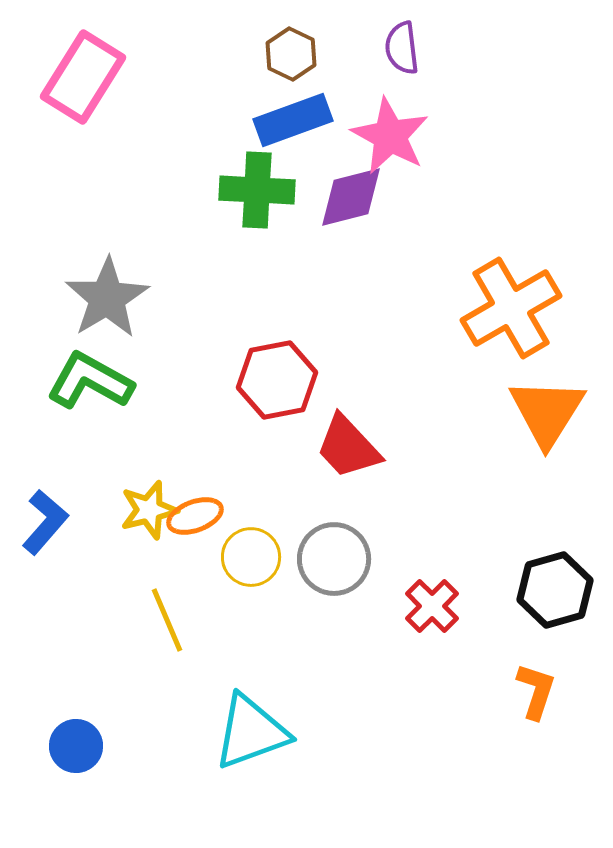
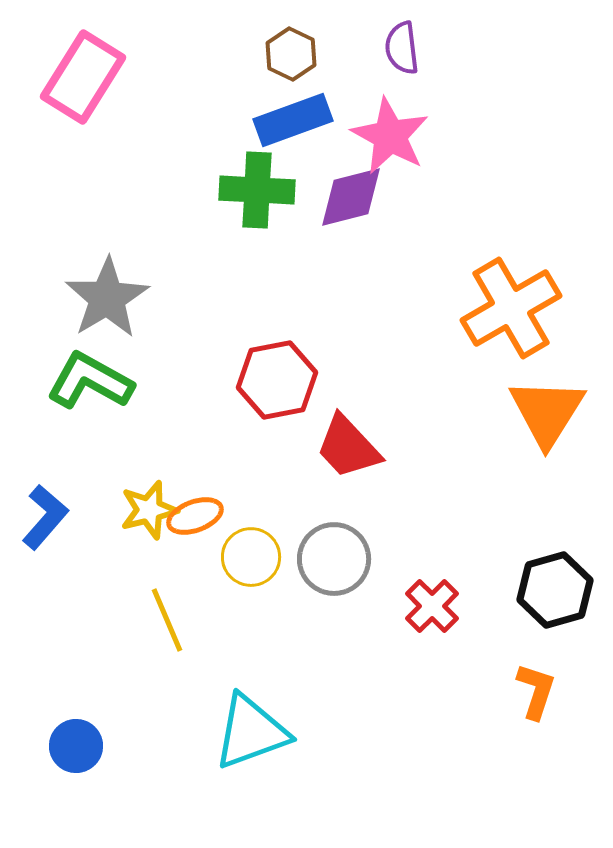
blue L-shape: moved 5 px up
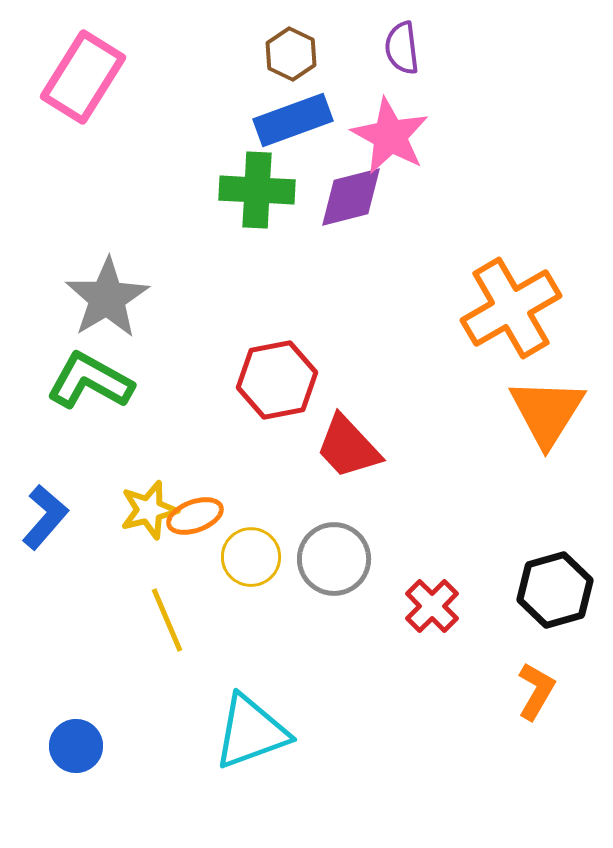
orange L-shape: rotated 12 degrees clockwise
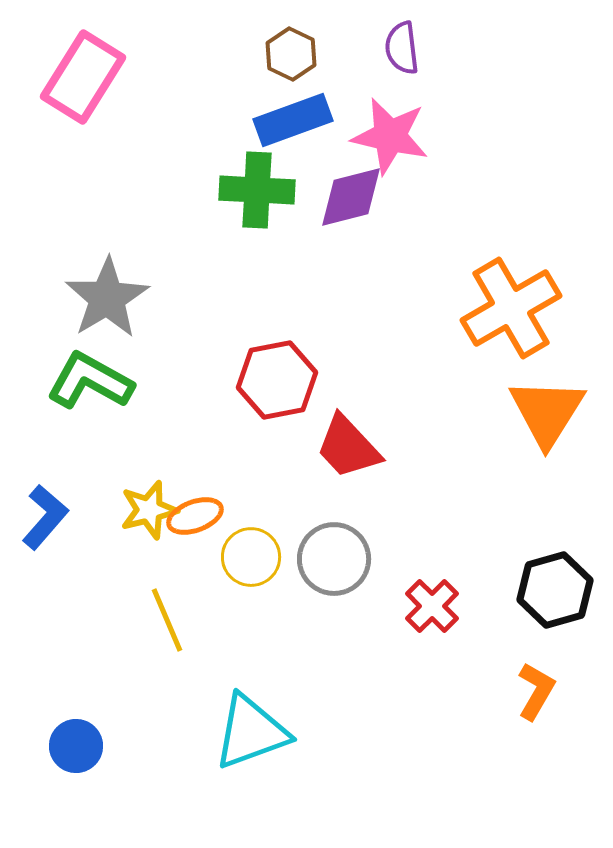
pink star: rotated 16 degrees counterclockwise
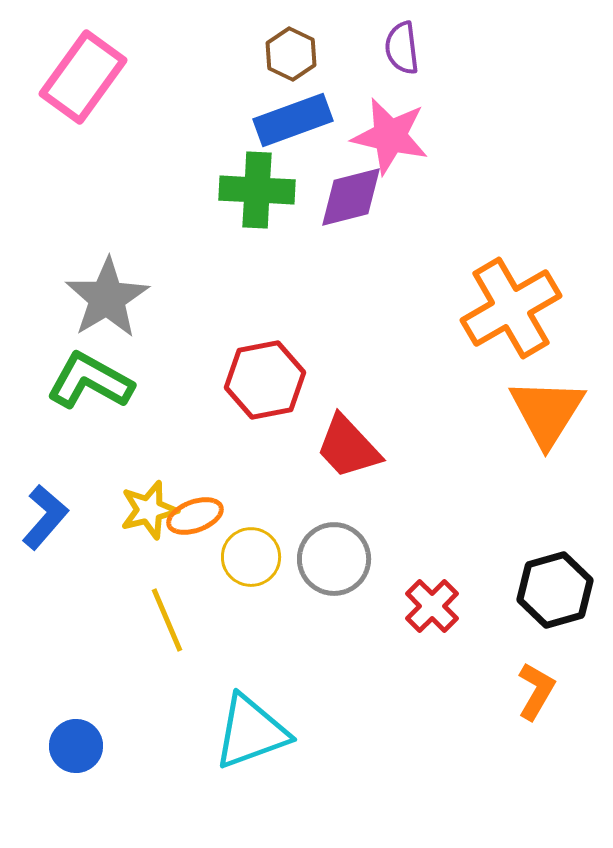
pink rectangle: rotated 4 degrees clockwise
red hexagon: moved 12 px left
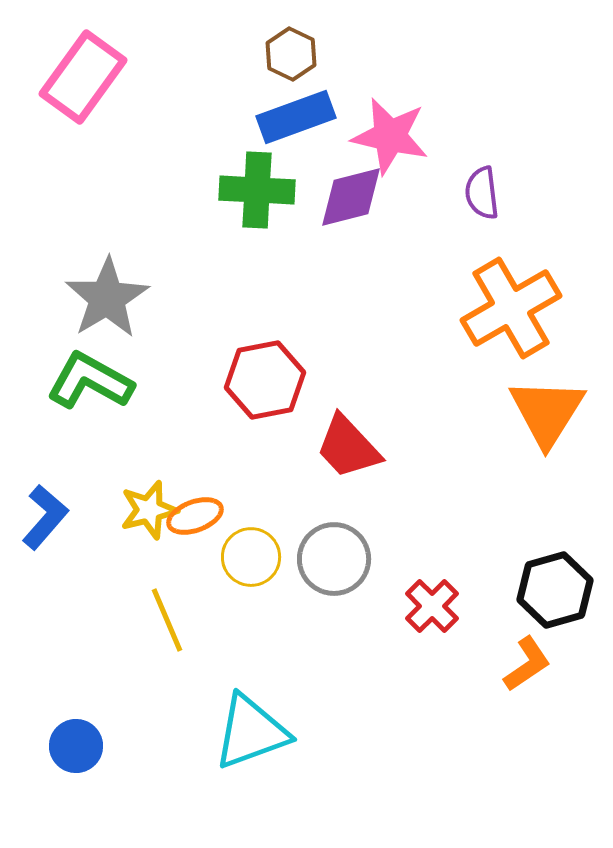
purple semicircle: moved 80 px right, 145 px down
blue rectangle: moved 3 px right, 3 px up
orange L-shape: moved 9 px left, 27 px up; rotated 26 degrees clockwise
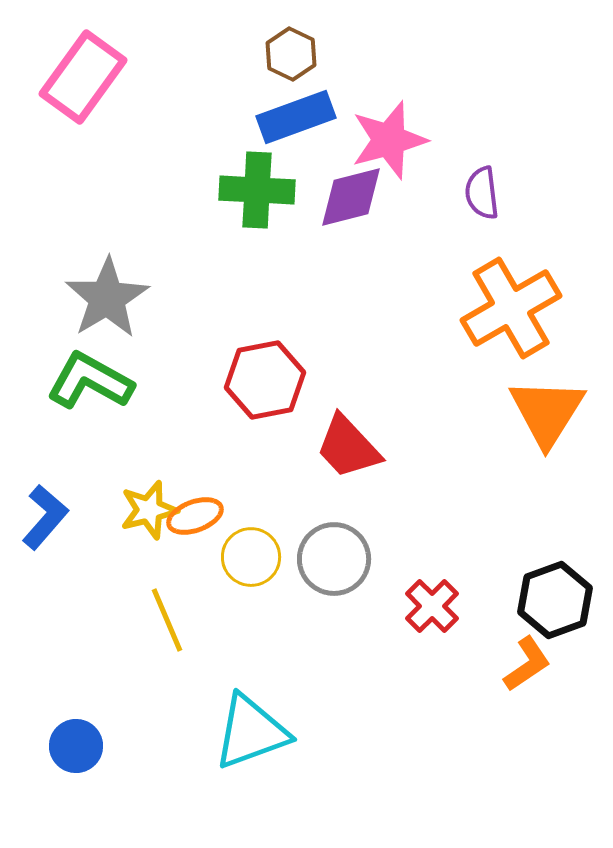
pink star: moved 1 px left, 4 px down; rotated 28 degrees counterclockwise
black hexagon: moved 10 px down; rotated 4 degrees counterclockwise
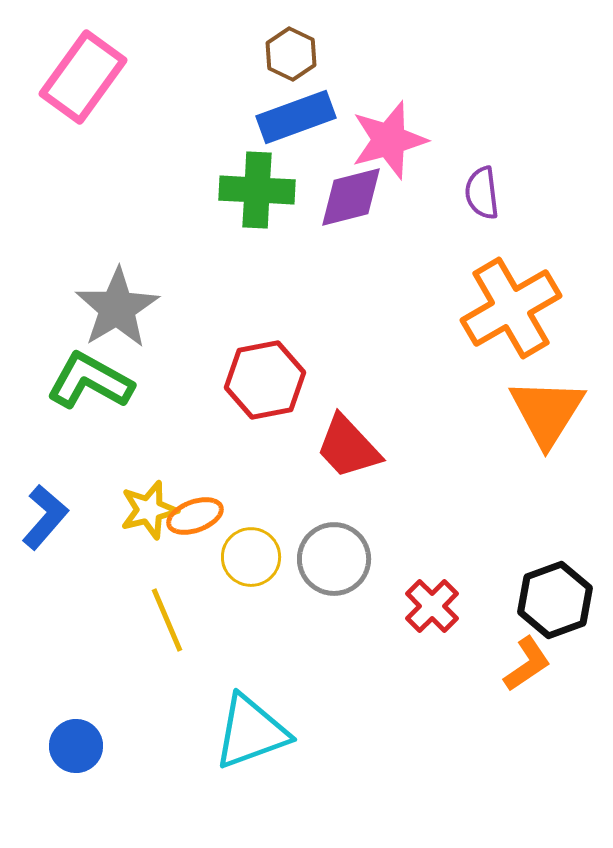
gray star: moved 10 px right, 10 px down
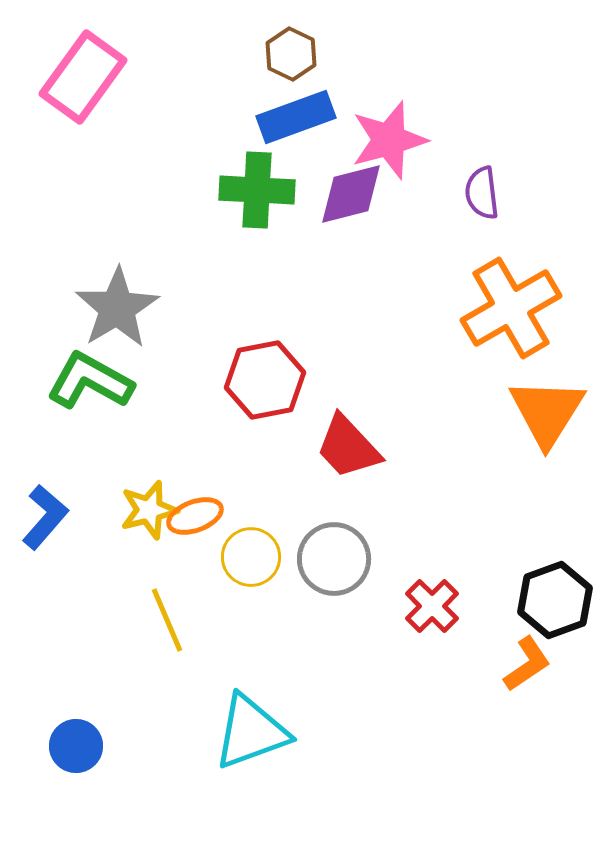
purple diamond: moved 3 px up
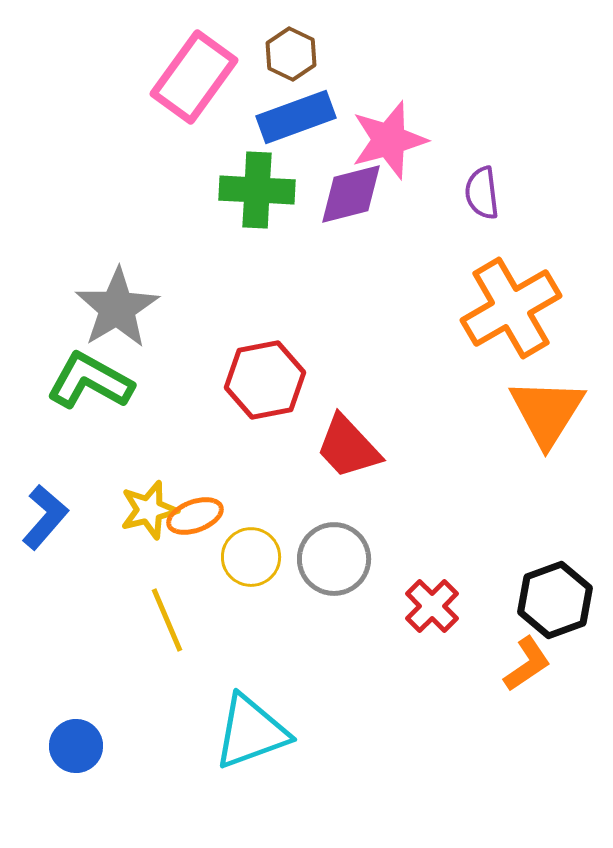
pink rectangle: moved 111 px right
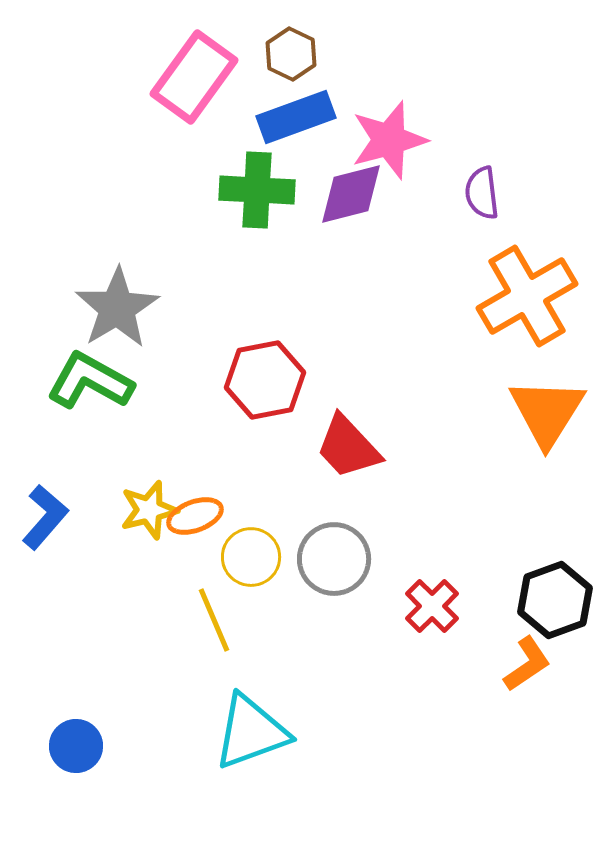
orange cross: moved 16 px right, 12 px up
yellow line: moved 47 px right
